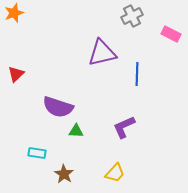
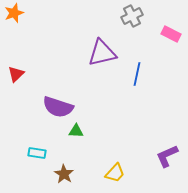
blue line: rotated 10 degrees clockwise
purple L-shape: moved 43 px right, 29 px down
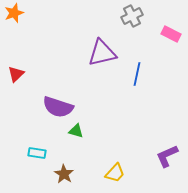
green triangle: rotated 14 degrees clockwise
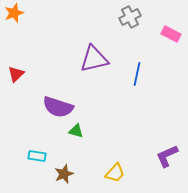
gray cross: moved 2 px left, 1 px down
purple triangle: moved 8 px left, 6 px down
cyan rectangle: moved 3 px down
brown star: rotated 18 degrees clockwise
